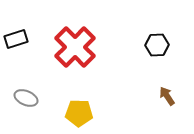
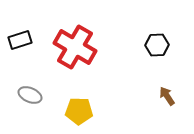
black rectangle: moved 4 px right, 1 px down
red cross: rotated 15 degrees counterclockwise
gray ellipse: moved 4 px right, 3 px up
yellow pentagon: moved 2 px up
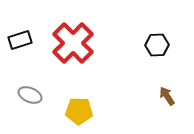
red cross: moved 2 px left, 4 px up; rotated 15 degrees clockwise
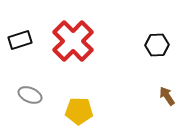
red cross: moved 2 px up
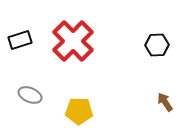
brown arrow: moved 2 px left, 6 px down
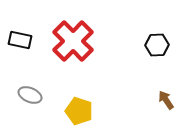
black rectangle: rotated 30 degrees clockwise
brown arrow: moved 1 px right, 2 px up
yellow pentagon: rotated 16 degrees clockwise
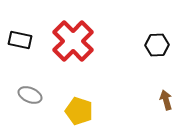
brown arrow: rotated 18 degrees clockwise
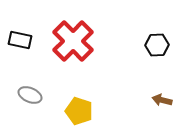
brown arrow: moved 4 px left; rotated 60 degrees counterclockwise
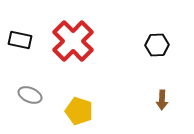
brown arrow: rotated 102 degrees counterclockwise
